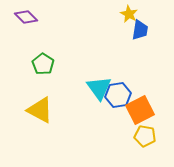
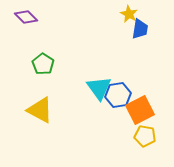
blue trapezoid: moved 1 px up
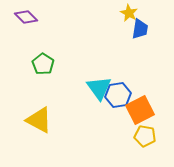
yellow star: moved 1 px up
yellow triangle: moved 1 px left, 10 px down
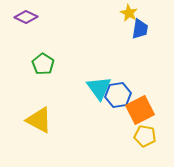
purple diamond: rotated 20 degrees counterclockwise
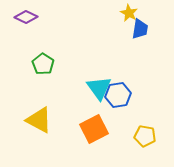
orange square: moved 46 px left, 19 px down
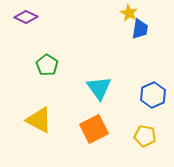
green pentagon: moved 4 px right, 1 px down
blue hexagon: moved 35 px right; rotated 15 degrees counterclockwise
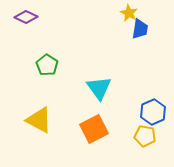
blue hexagon: moved 17 px down
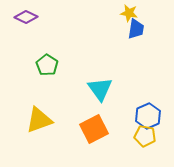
yellow star: rotated 18 degrees counterclockwise
blue trapezoid: moved 4 px left
cyan triangle: moved 1 px right, 1 px down
blue hexagon: moved 5 px left, 4 px down
yellow triangle: rotated 48 degrees counterclockwise
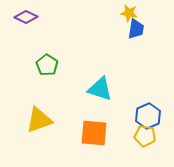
cyan triangle: rotated 36 degrees counterclockwise
orange square: moved 4 px down; rotated 32 degrees clockwise
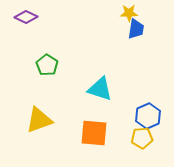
yellow star: rotated 12 degrees counterclockwise
yellow pentagon: moved 3 px left, 2 px down; rotated 15 degrees counterclockwise
